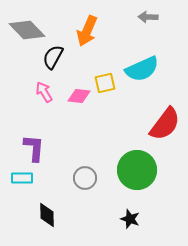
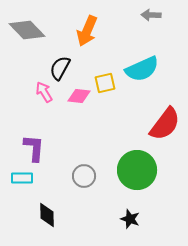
gray arrow: moved 3 px right, 2 px up
black semicircle: moved 7 px right, 11 px down
gray circle: moved 1 px left, 2 px up
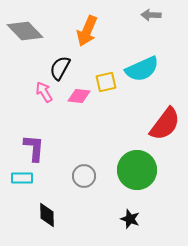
gray diamond: moved 2 px left, 1 px down
yellow square: moved 1 px right, 1 px up
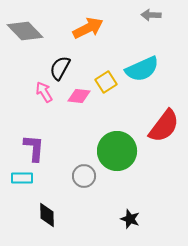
orange arrow: moved 1 px right, 3 px up; rotated 140 degrees counterclockwise
yellow square: rotated 20 degrees counterclockwise
red semicircle: moved 1 px left, 2 px down
green circle: moved 20 px left, 19 px up
